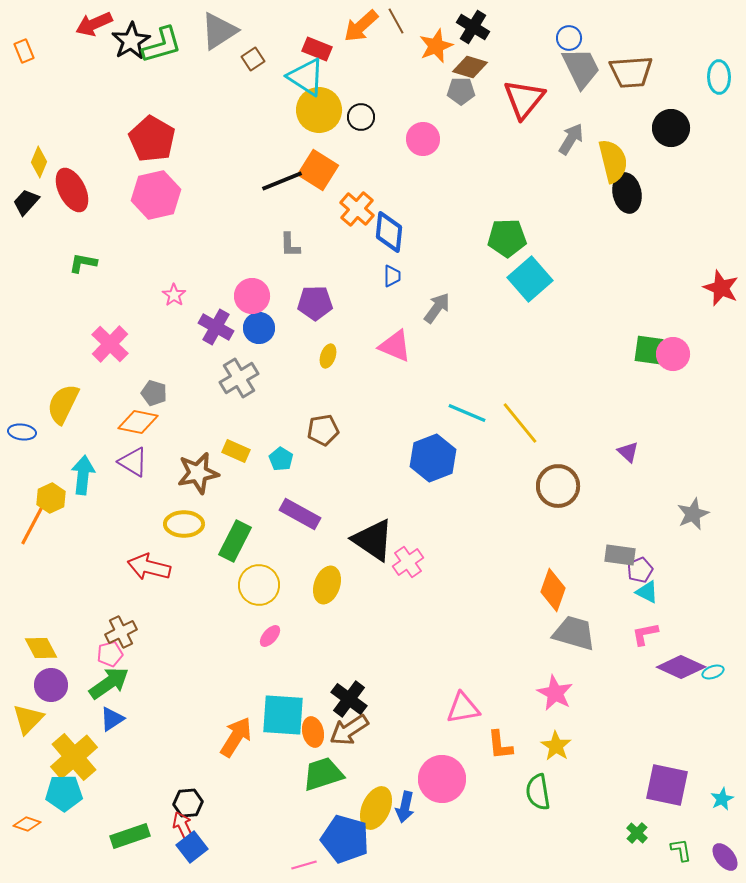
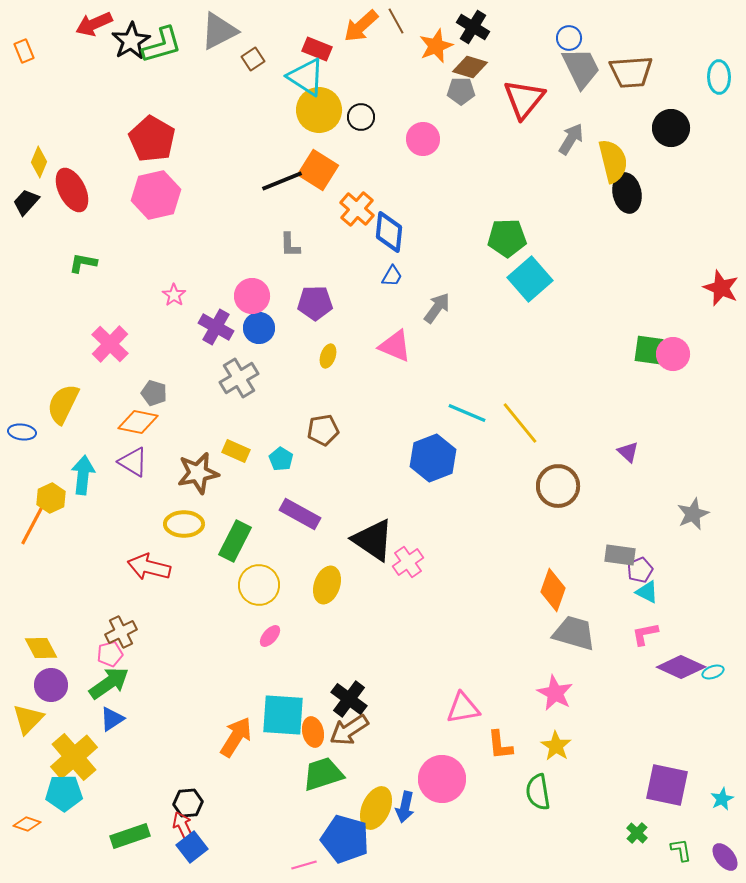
gray triangle at (219, 31): rotated 6 degrees clockwise
blue trapezoid at (392, 276): rotated 30 degrees clockwise
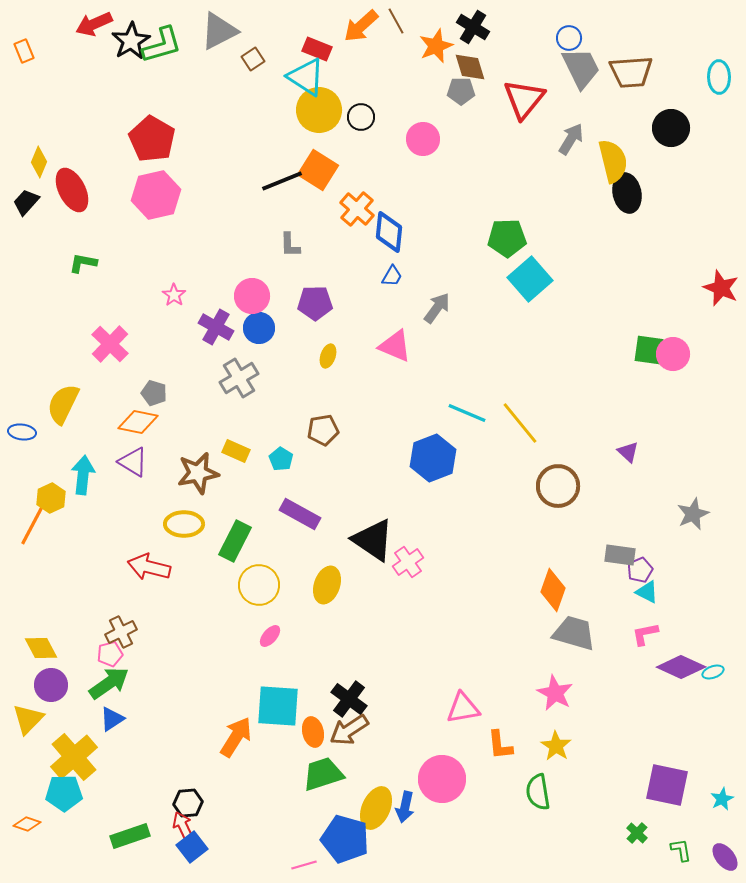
brown diamond at (470, 67): rotated 56 degrees clockwise
cyan square at (283, 715): moved 5 px left, 9 px up
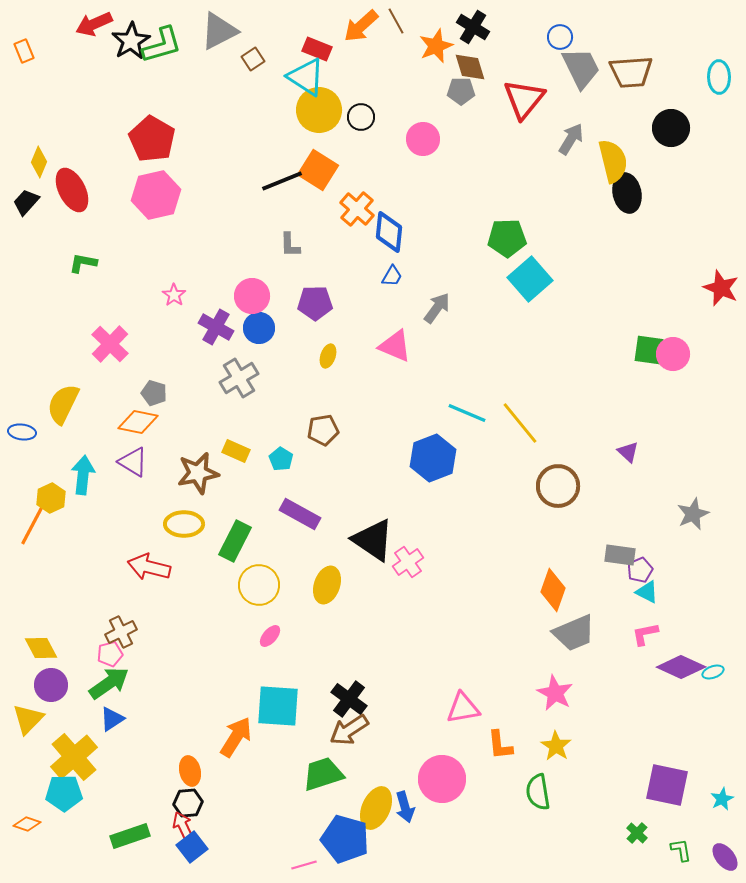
blue circle at (569, 38): moved 9 px left, 1 px up
gray trapezoid at (574, 633): rotated 141 degrees clockwise
orange ellipse at (313, 732): moved 123 px left, 39 px down
blue arrow at (405, 807): rotated 28 degrees counterclockwise
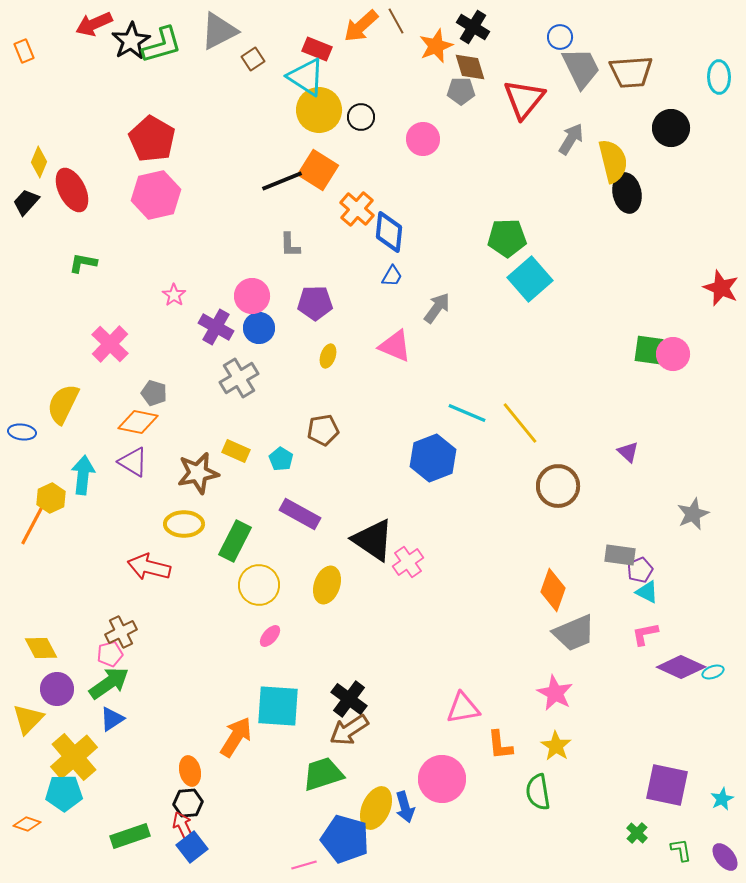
purple circle at (51, 685): moved 6 px right, 4 px down
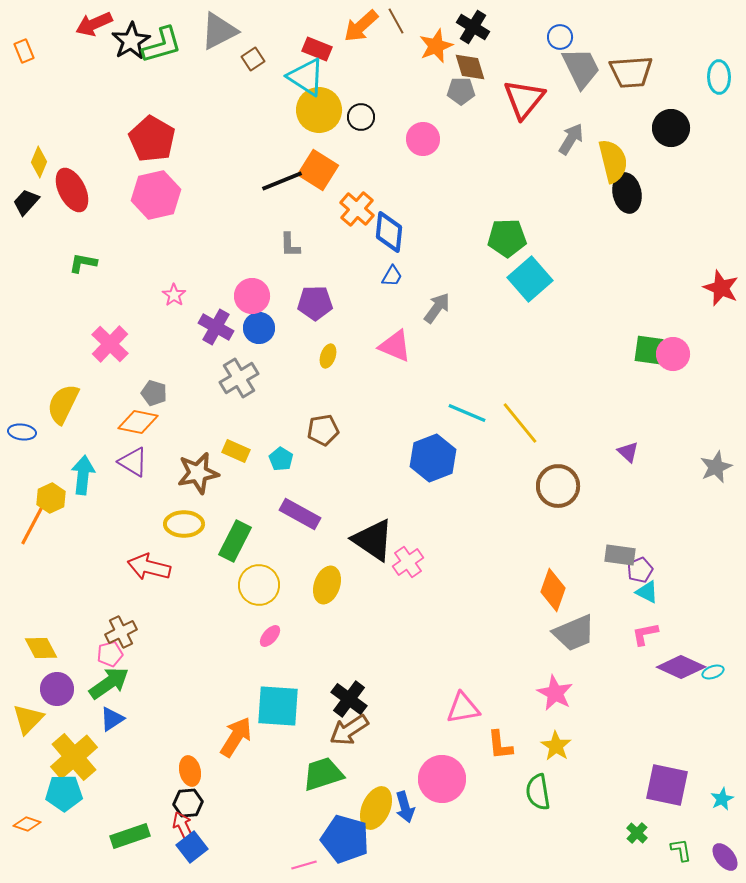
gray star at (693, 514): moved 23 px right, 47 px up
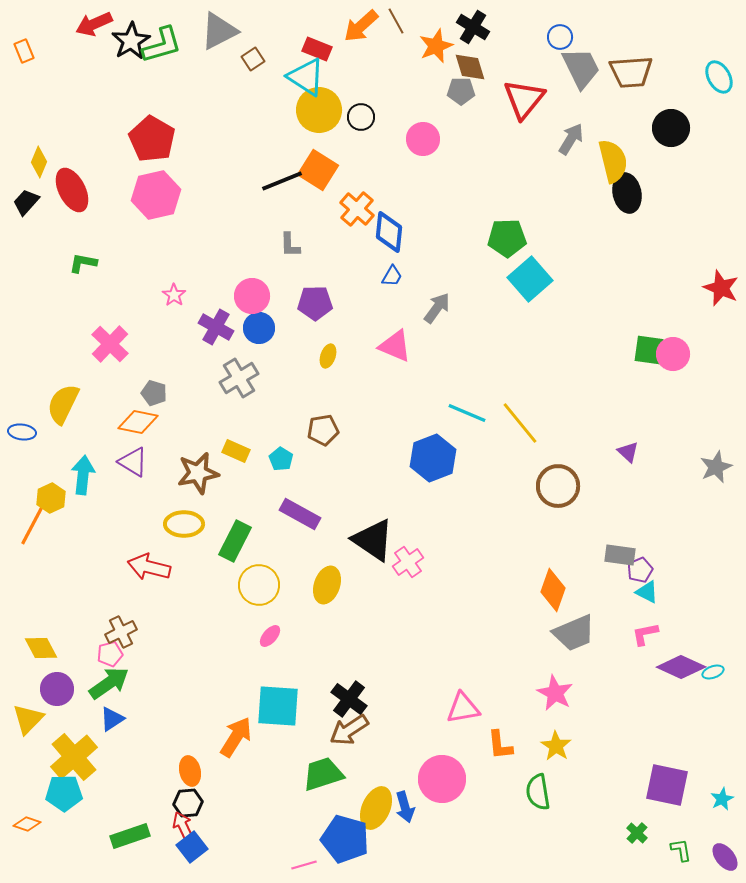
cyan ellipse at (719, 77): rotated 28 degrees counterclockwise
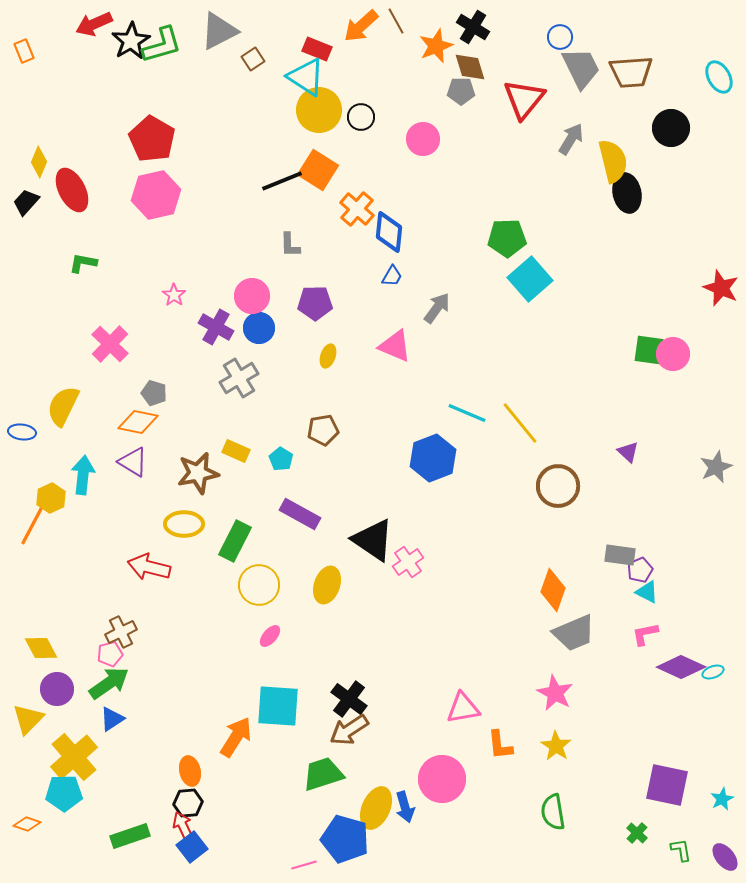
yellow semicircle at (63, 404): moved 2 px down
green semicircle at (538, 792): moved 15 px right, 20 px down
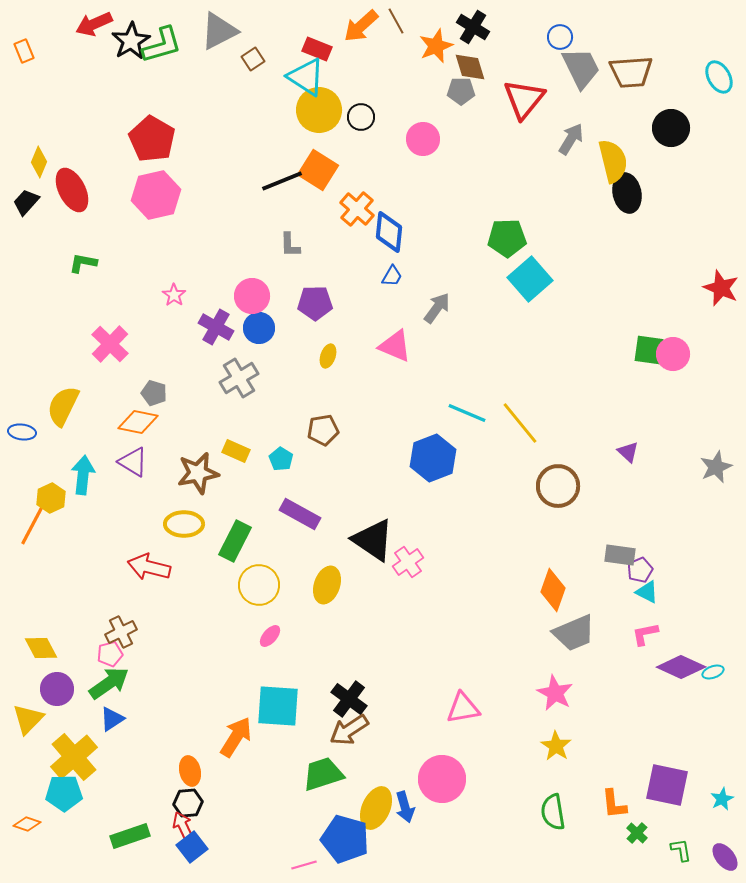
orange L-shape at (500, 745): moved 114 px right, 59 px down
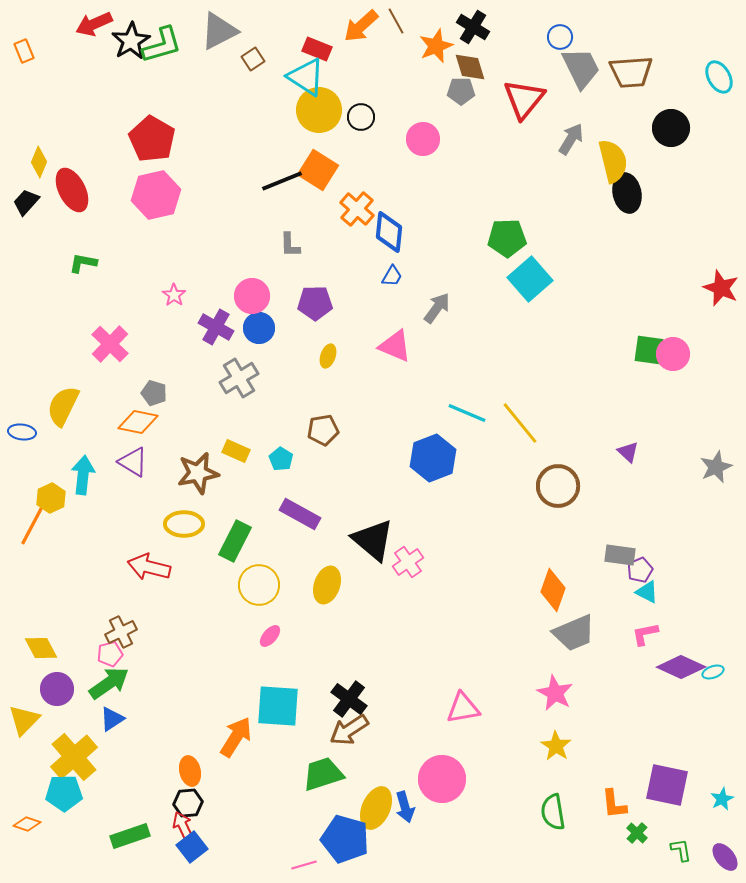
black triangle at (373, 540): rotated 6 degrees clockwise
yellow triangle at (28, 719): moved 4 px left, 1 px down
